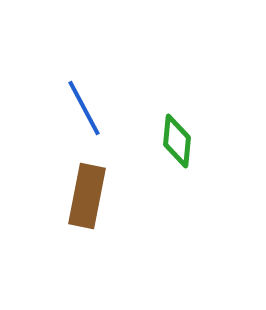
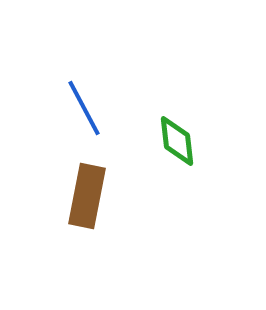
green diamond: rotated 12 degrees counterclockwise
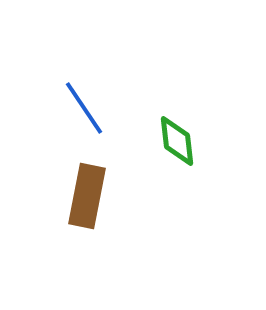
blue line: rotated 6 degrees counterclockwise
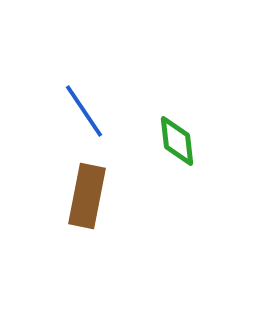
blue line: moved 3 px down
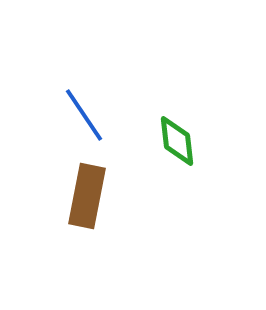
blue line: moved 4 px down
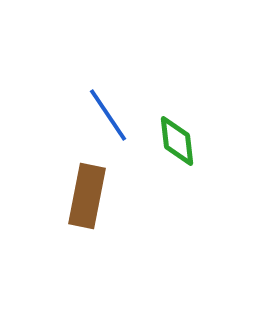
blue line: moved 24 px right
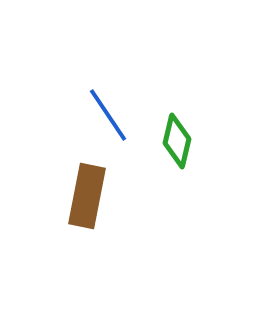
green diamond: rotated 20 degrees clockwise
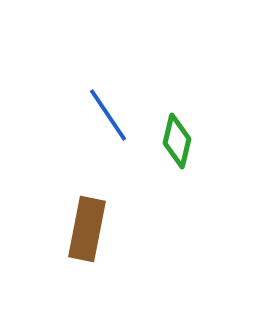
brown rectangle: moved 33 px down
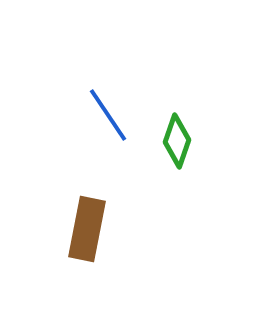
green diamond: rotated 6 degrees clockwise
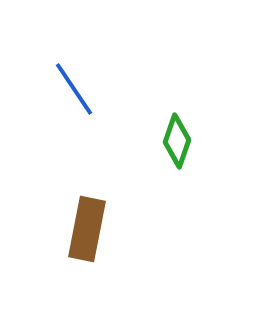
blue line: moved 34 px left, 26 px up
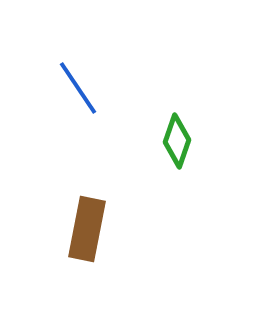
blue line: moved 4 px right, 1 px up
